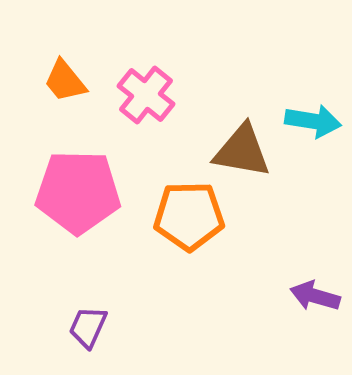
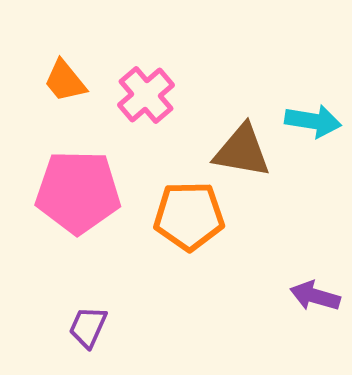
pink cross: rotated 10 degrees clockwise
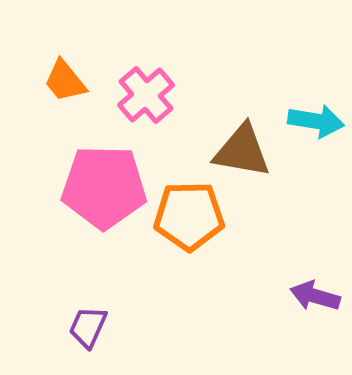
cyan arrow: moved 3 px right
pink pentagon: moved 26 px right, 5 px up
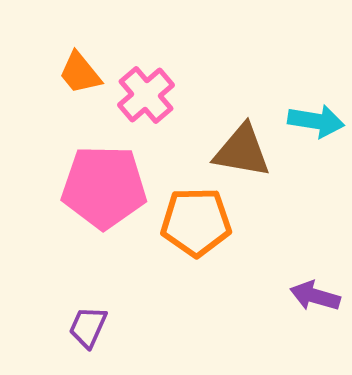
orange trapezoid: moved 15 px right, 8 px up
orange pentagon: moved 7 px right, 6 px down
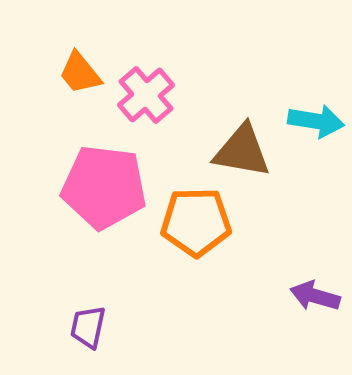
pink pentagon: rotated 6 degrees clockwise
purple trapezoid: rotated 12 degrees counterclockwise
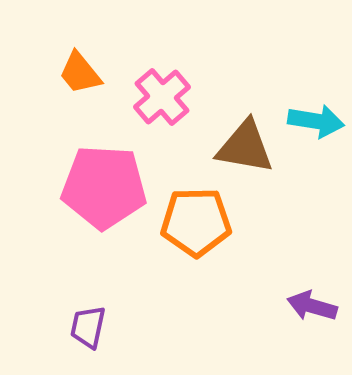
pink cross: moved 16 px right, 2 px down
brown triangle: moved 3 px right, 4 px up
pink pentagon: rotated 4 degrees counterclockwise
purple arrow: moved 3 px left, 10 px down
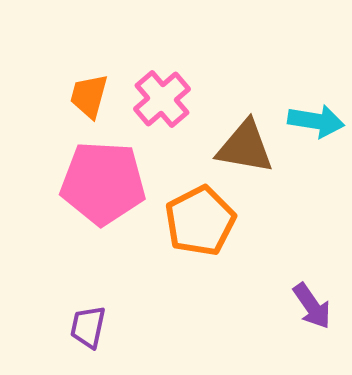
orange trapezoid: moved 9 px right, 23 px down; rotated 54 degrees clockwise
pink cross: moved 2 px down
pink pentagon: moved 1 px left, 4 px up
orange pentagon: moved 4 px right, 1 px up; rotated 26 degrees counterclockwise
purple arrow: rotated 141 degrees counterclockwise
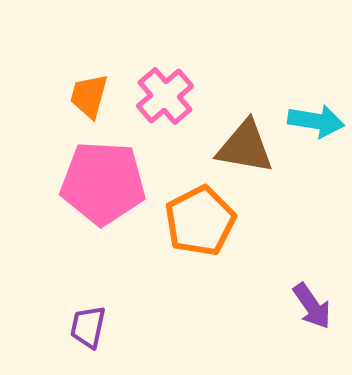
pink cross: moved 3 px right, 3 px up
